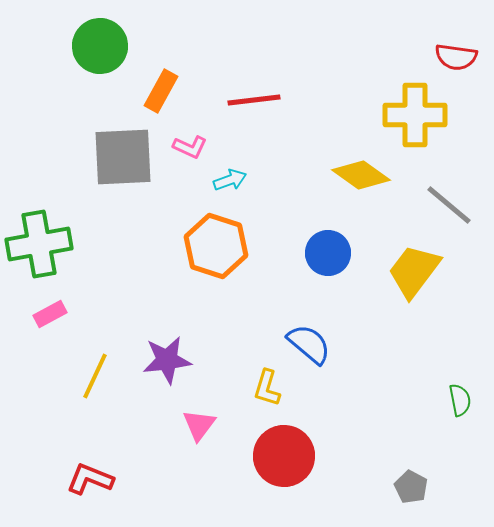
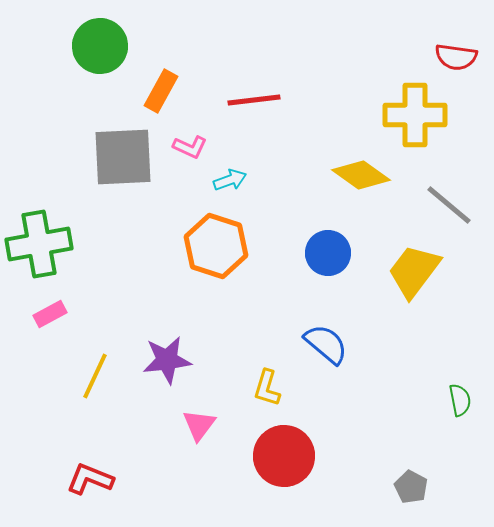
blue semicircle: moved 17 px right
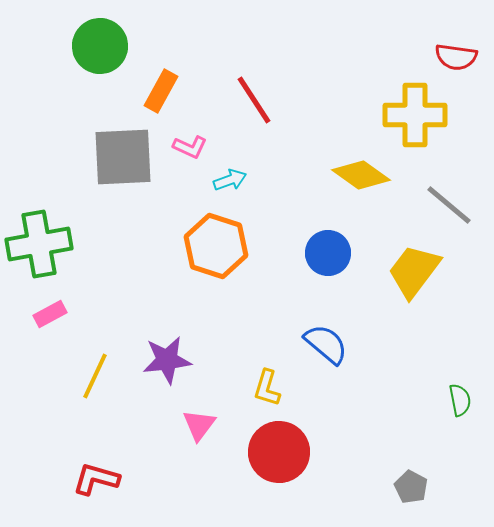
red line: rotated 64 degrees clockwise
red circle: moved 5 px left, 4 px up
red L-shape: moved 6 px right; rotated 6 degrees counterclockwise
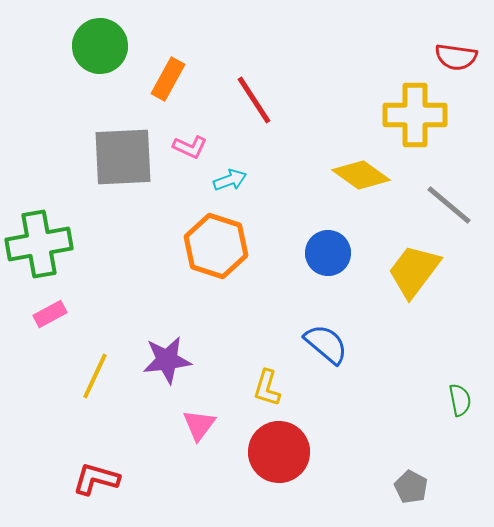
orange rectangle: moved 7 px right, 12 px up
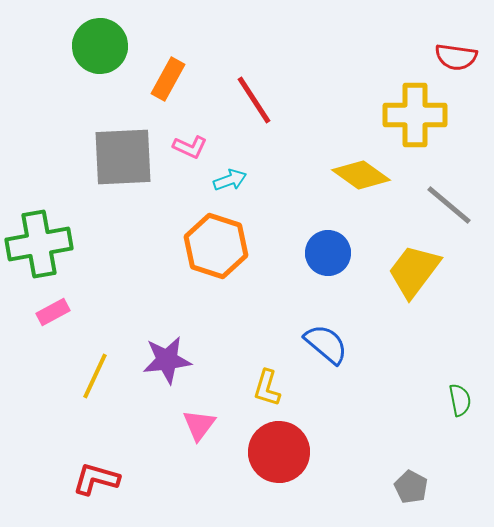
pink rectangle: moved 3 px right, 2 px up
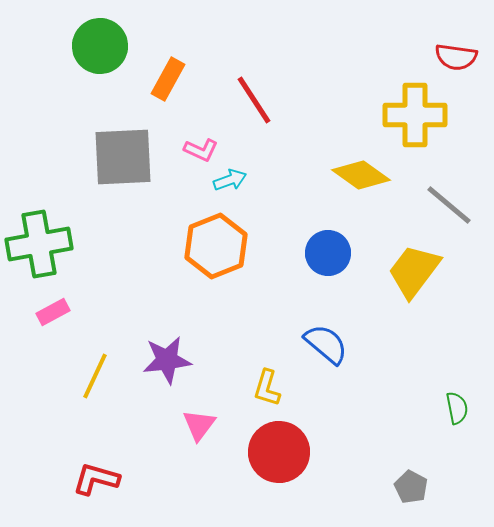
pink L-shape: moved 11 px right, 3 px down
orange hexagon: rotated 20 degrees clockwise
green semicircle: moved 3 px left, 8 px down
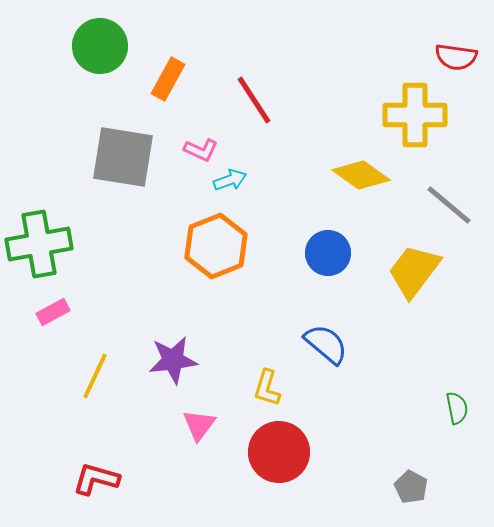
gray square: rotated 12 degrees clockwise
purple star: moved 6 px right
